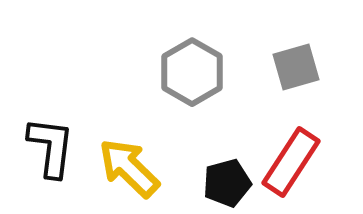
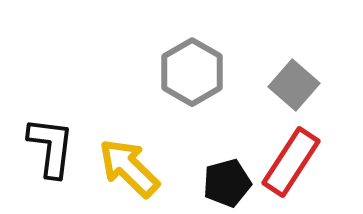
gray square: moved 2 px left, 18 px down; rotated 33 degrees counterclockwise
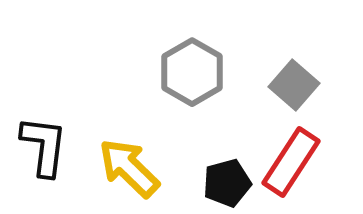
black L-shape: moved 7 px left, 1 px up
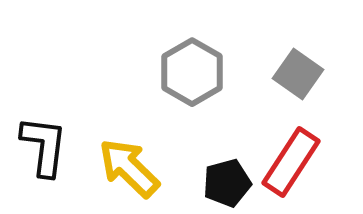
gray square: moved 4 px right, 11 px up; rotated 6 degrees counterclockwise
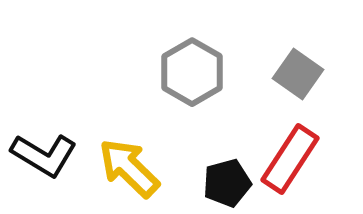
black L-shape: moved 9 px down; rotated 114 degrees clockwise
red rectangle: moved 1 px left, 3 px up
